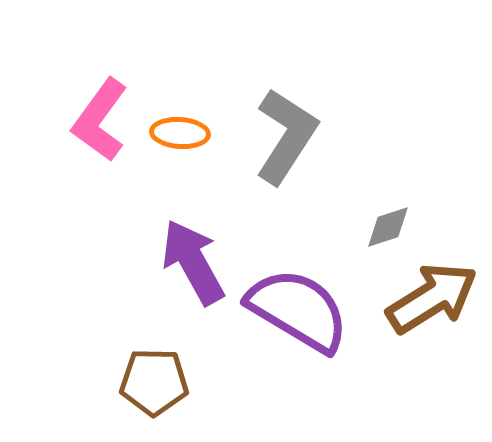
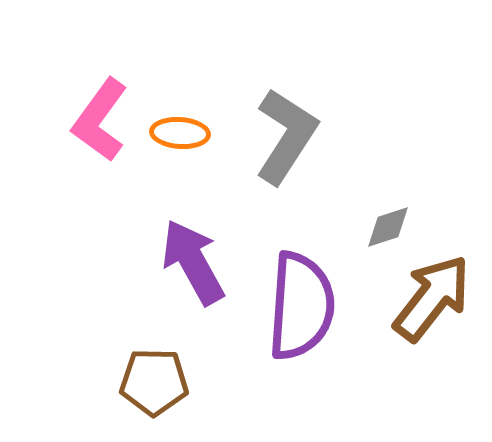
brown arrow: rotated 20 degrees counterclockwise
purple semicircle: moved 3 px right, 4 px up; rotated 63 degrees clockwise
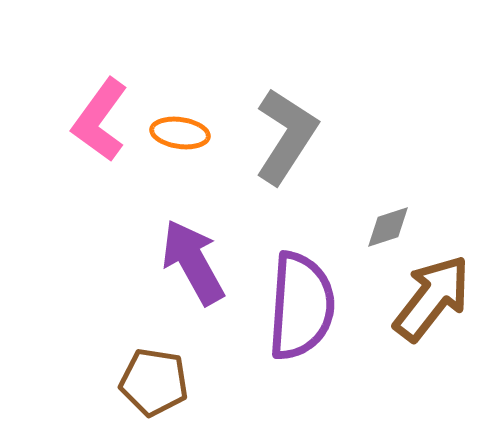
orange ellipse: rotated 4 degrees clockwise
brown pentagon: rotated 8 degrees clockwise
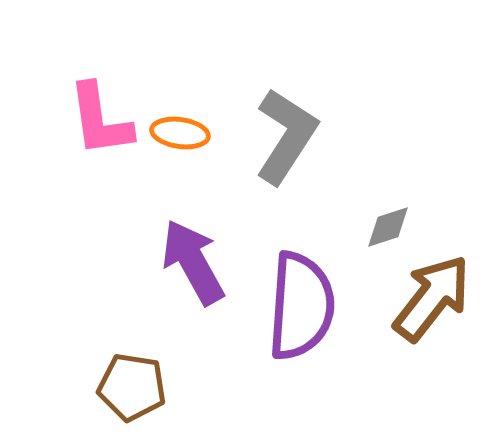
pink L-shape: rotated 44 degrees counterclockwise
brown pentagon: moved 22 px left, 5 px down
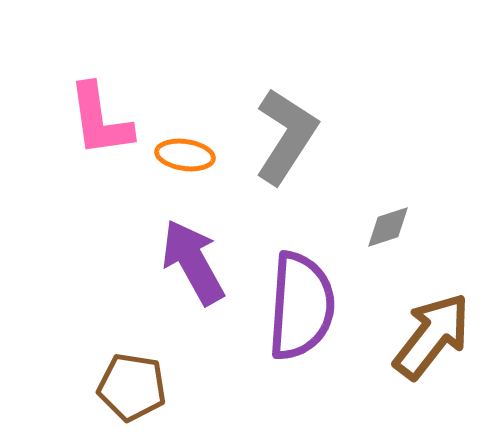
orange ellipse: moved 5 px right, 22 px down
brown arrow: moved 38 px down
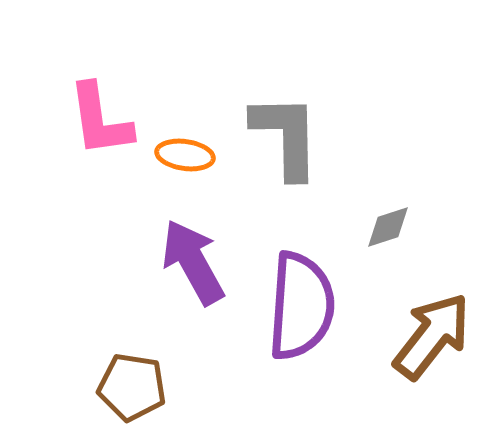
gray L-shape: rotated 34 degrees counterclockwise
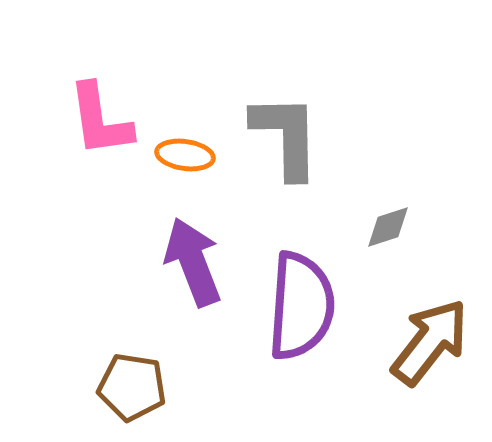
purple arrow: rotated 8 degrees clockwise
brown arrow: moved 2 px left, 6 px down
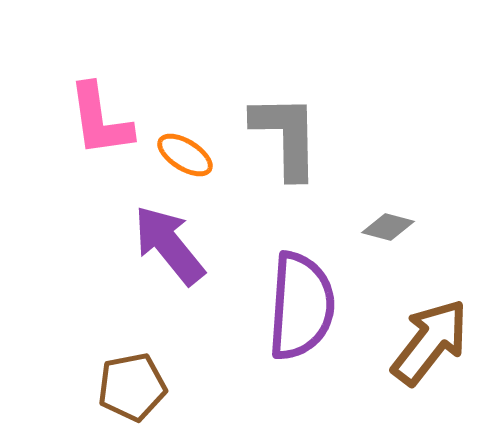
orange ellipse: rotated 24 degrees clockwise
gray diamond: rotated 33 degrees clockwise
purple arrow: moved 24 px left, 17 px up; rotated 18 degrees counterclockwise
brown pentagon: rotated 20 degrees counterclockwise
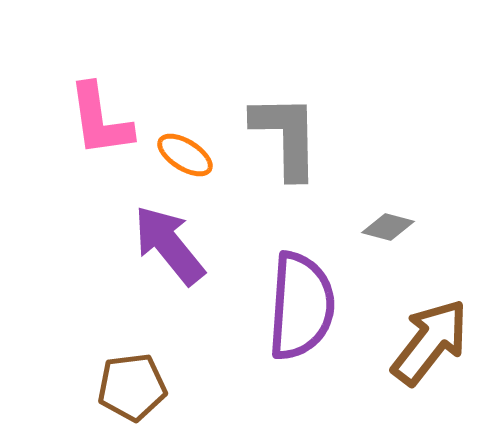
brown pentagon: rotated 4 degrees clockwise
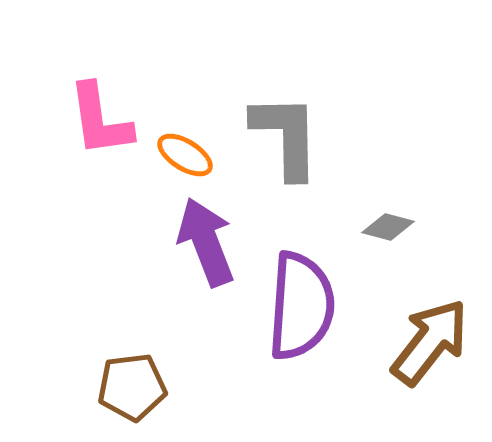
purple arrow: moved 37 px right, 3 px up; rotated 18 degrees clockwise
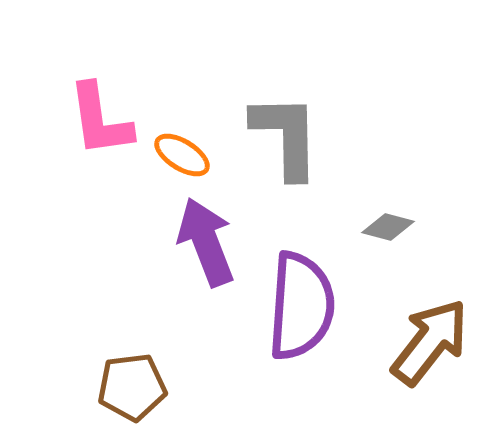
orange ellipse: moved 3 px left
